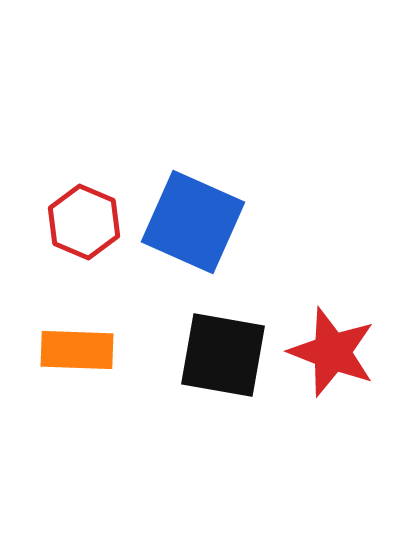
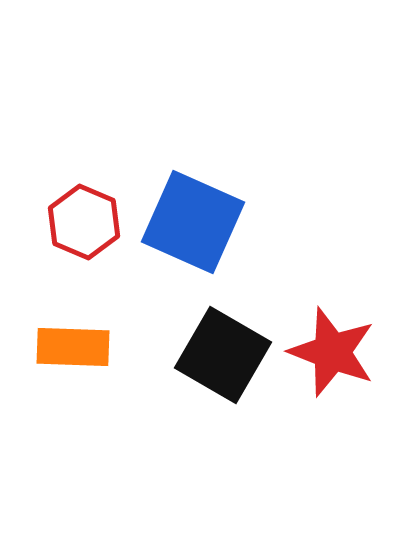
orange rectangle: moved 4 px left, 3 px up
black square: rotated 20 degrees clockwise
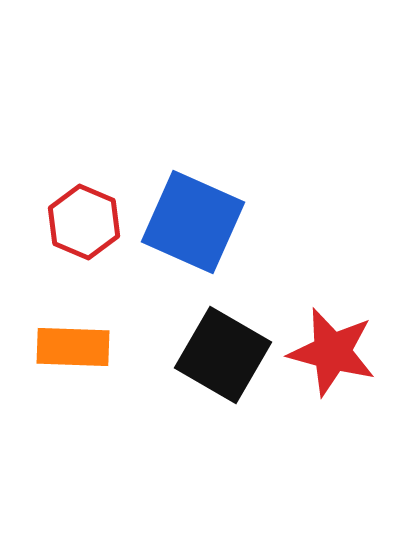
red star: rotated 6 degrees counterclockwise
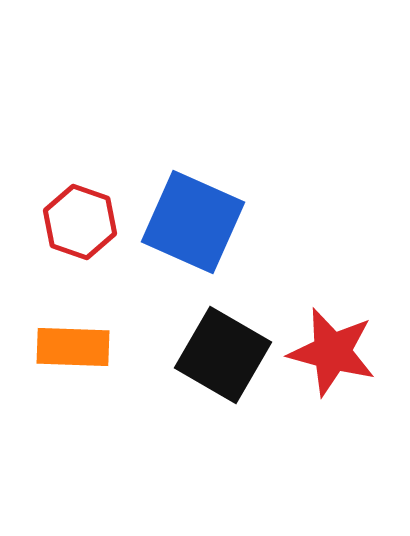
red hexagon: moved 4 px left; rotated 4 degrees counterclockwise
